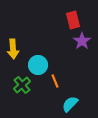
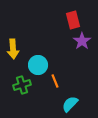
green cross: rotated 24 degrees clockwise
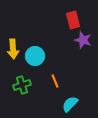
purple star: moved 1 px right, 1 px up; rotated 18 degrees counterclockwise
cyan circle: moved 3 px left, 9 px up
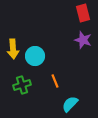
red rectangle: moved 10 px right, 7 px up
